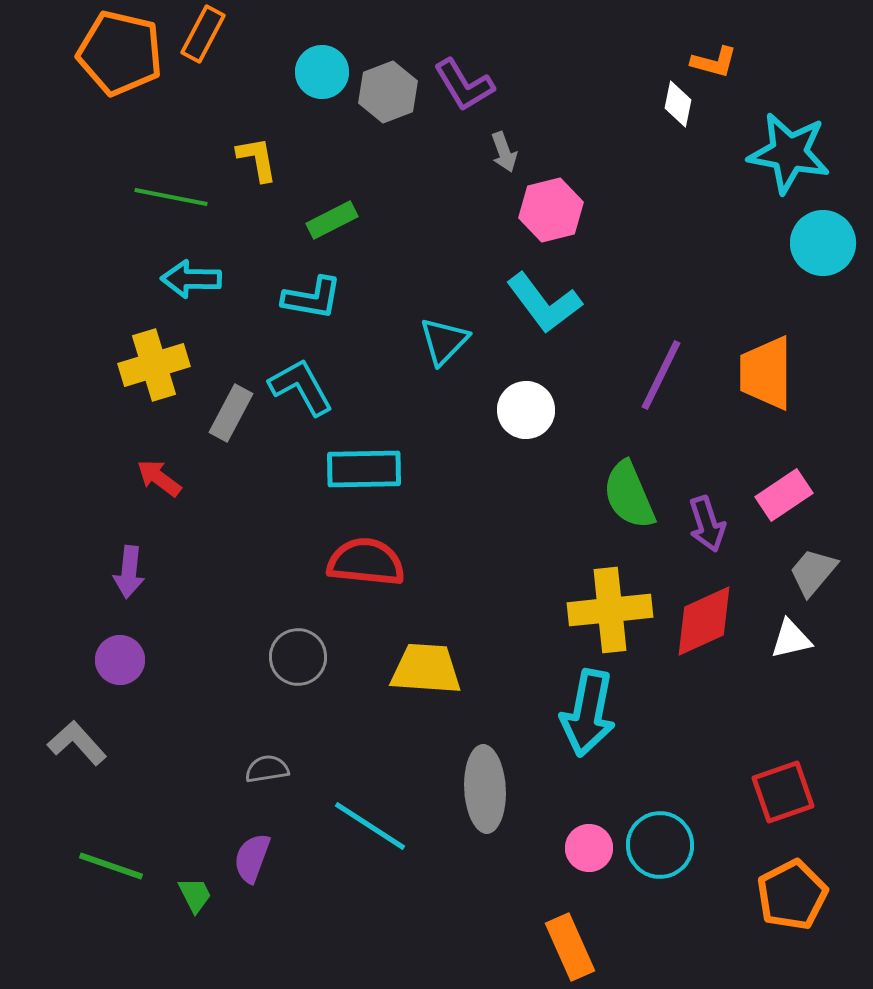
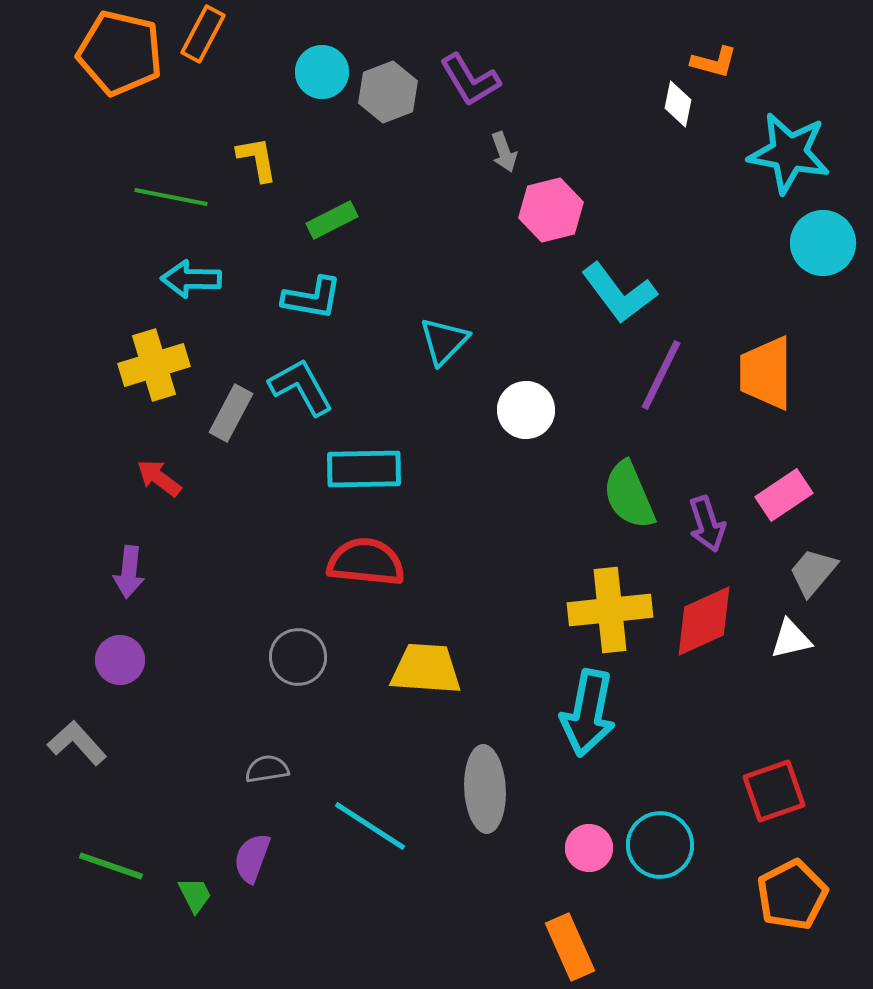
purple L-shape at (464, 85): moved 6 px right, 5 px up
cyan L-shape at (544, 303): moved 75 px right, 10 px up
red square at (783, 792): moved 9 px left, 1 px up
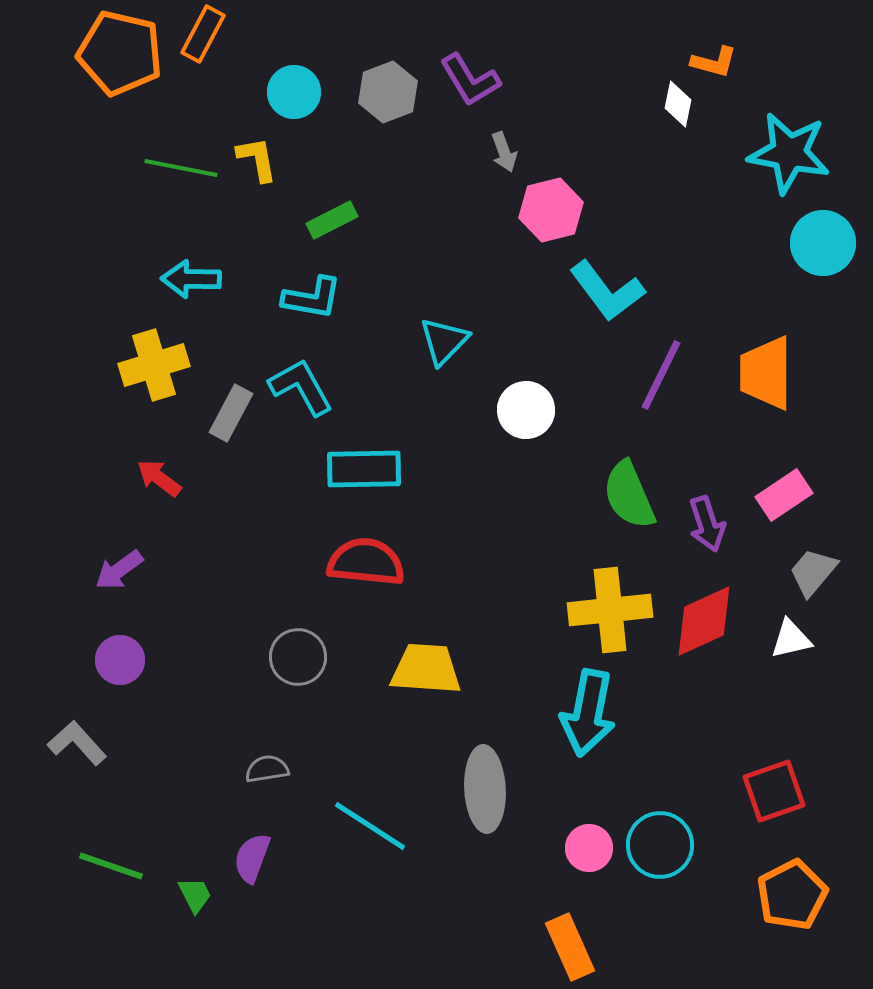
cyan circle at (322, 72): moved 28 px left, 20 px down
green line at (171, 197): moved 10 px right, 29 px up
cyan L-shape at (619, 293): moved 12 px left, 2 px up
purple arrow at (129, 572): moved 10 px left, 2 px up; rotated 48 degrees clockwise
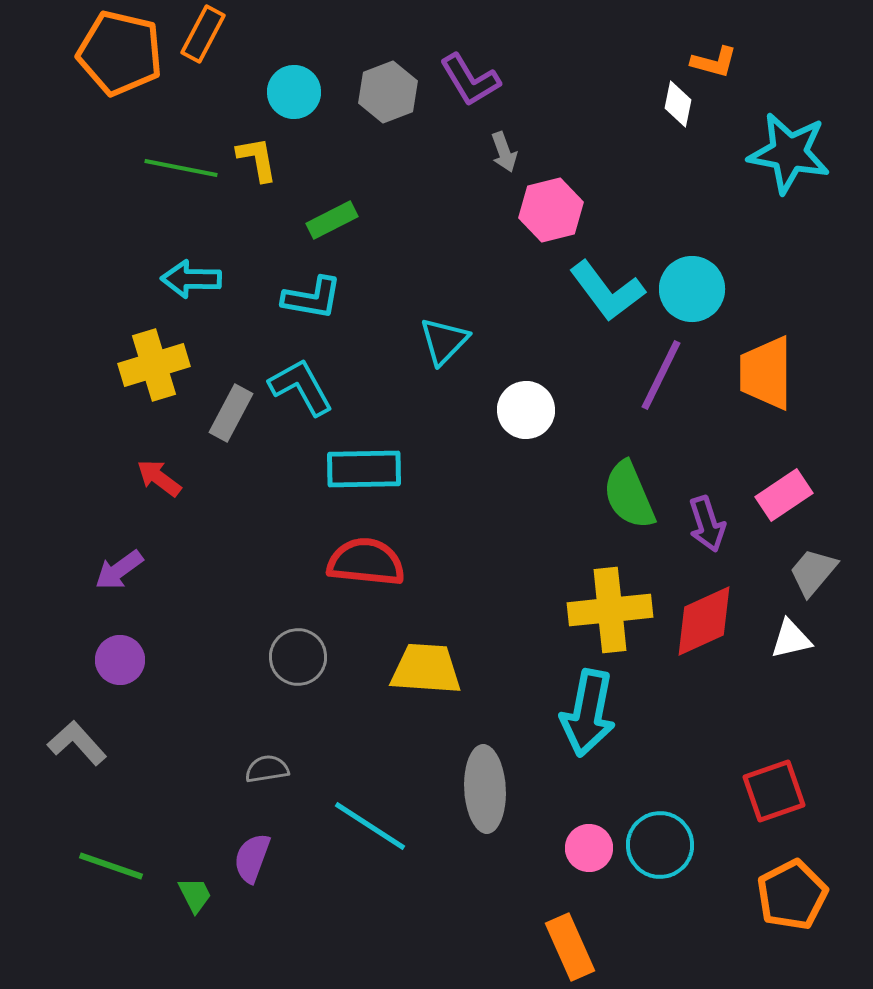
cyan circle at (823, 243): moved 131 px left, 46 px down
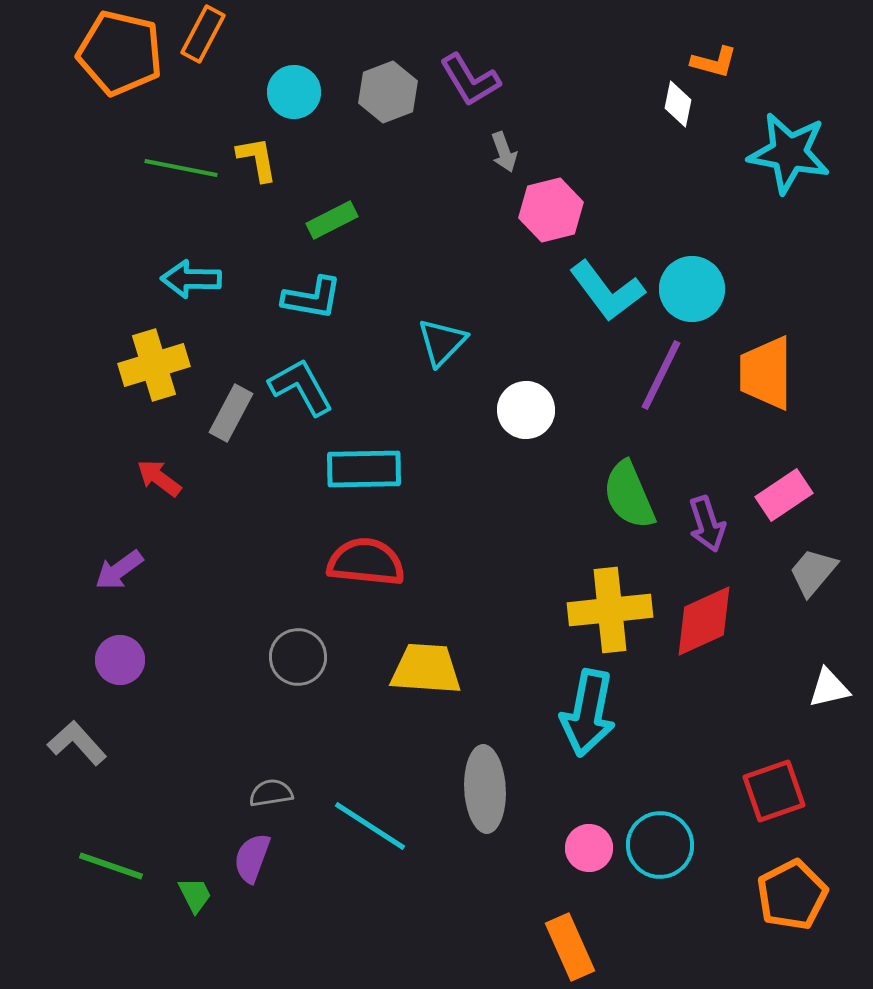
cyan triangle at (444, 341): moved 2 px left, 1 px down
white triangle at (791, 639): moved 38 px right, 49 px down
gray semicircle at (267, 769): moved 4 px right, 24 px down
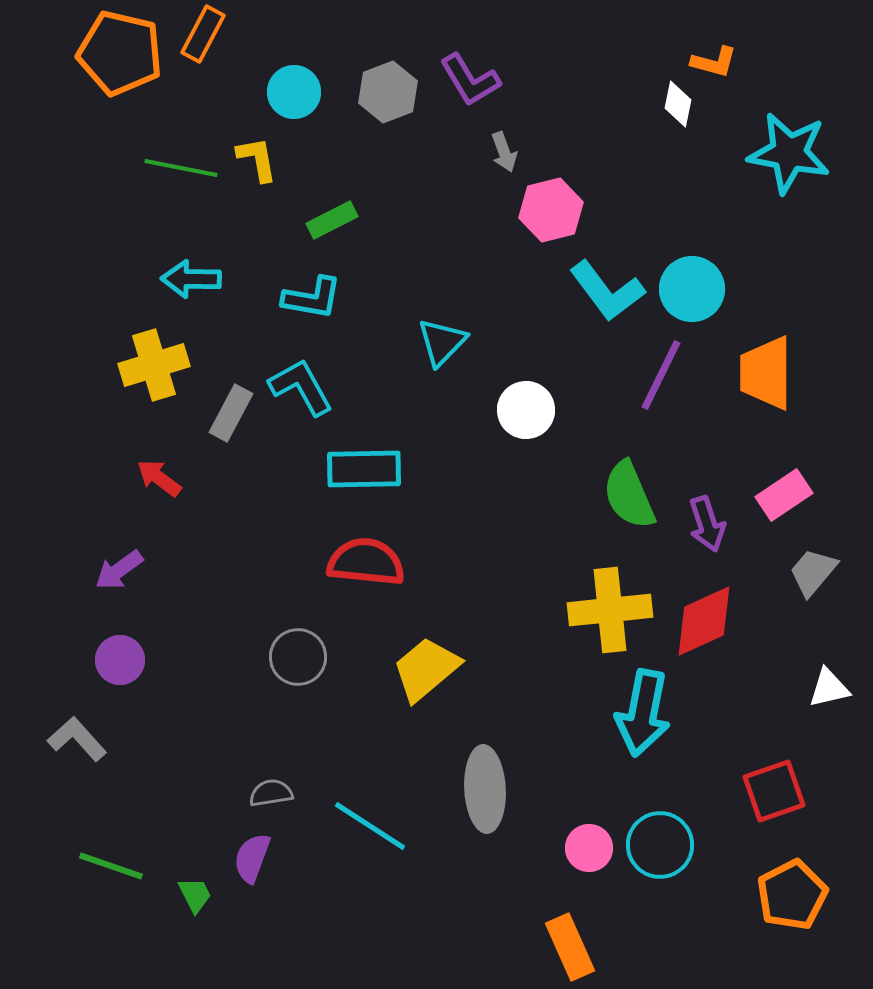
yellow trapezoid at (426, 669): rotated 44 degrees counterclockwise
cyan arrow at (588, 713): moved 55 px right
gray L-shape at (77, 743): moved 4 px up
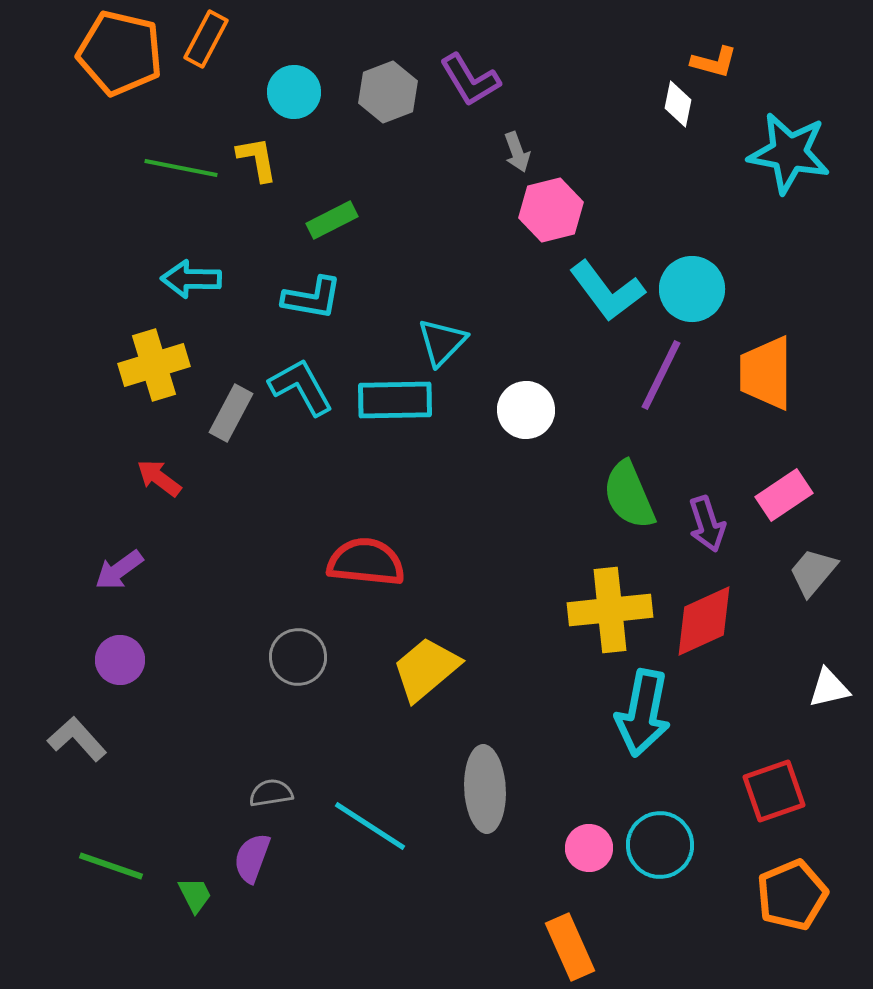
orange rectangle at (203, 34): moved 3 px right, 5 px down
gray arrow at (504, 152): moved 13 px right
cyan rectangle at (364, 469): moved 31 px right, 69 px up
orange pentagon at (792, 895): rotated 4 degrees clockwise
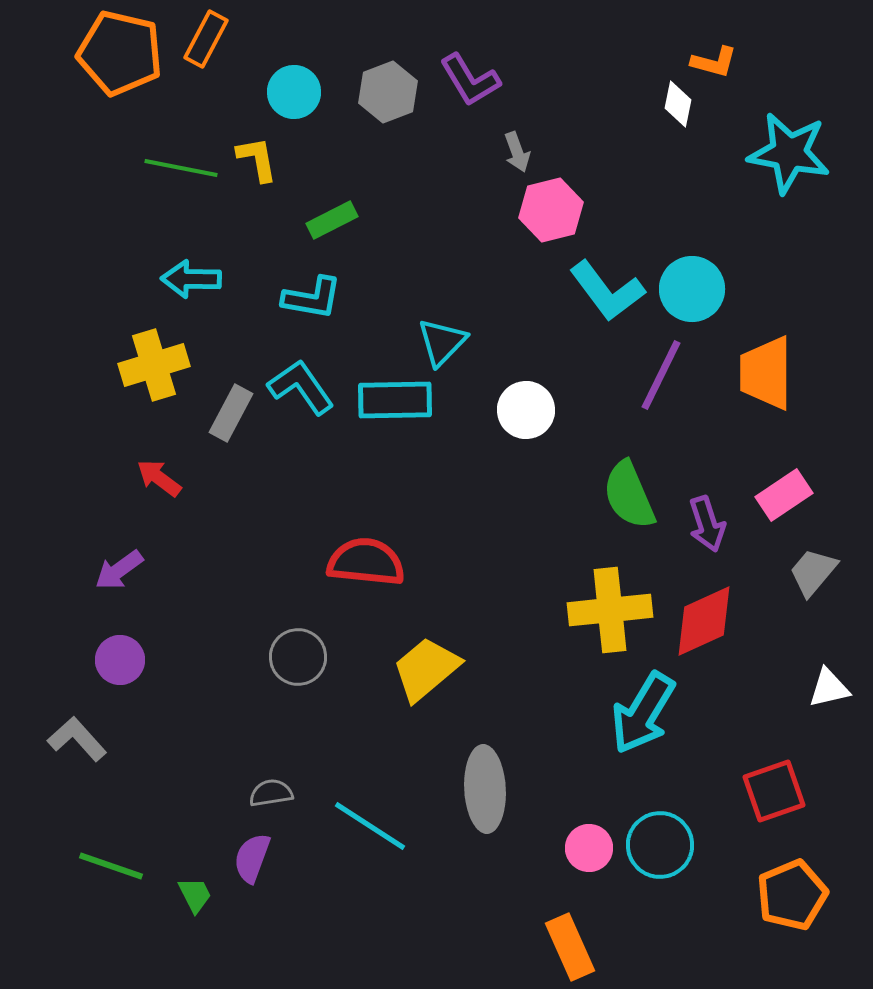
cyan L-shape at (301, 387): rotated 6 degrees counterclockwise
cyan arrow at (643, 713): rotated 20 degrees clockwise
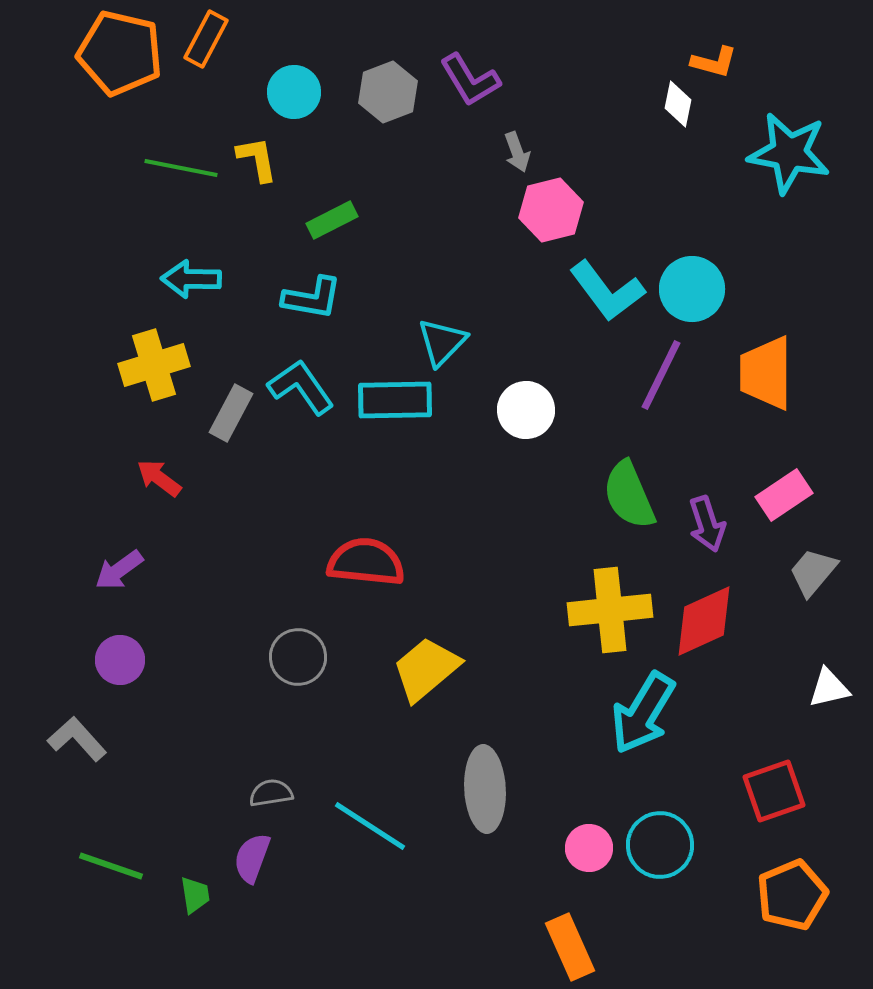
green trapezoid at (195, 895): rotated 18 degrees clockwise
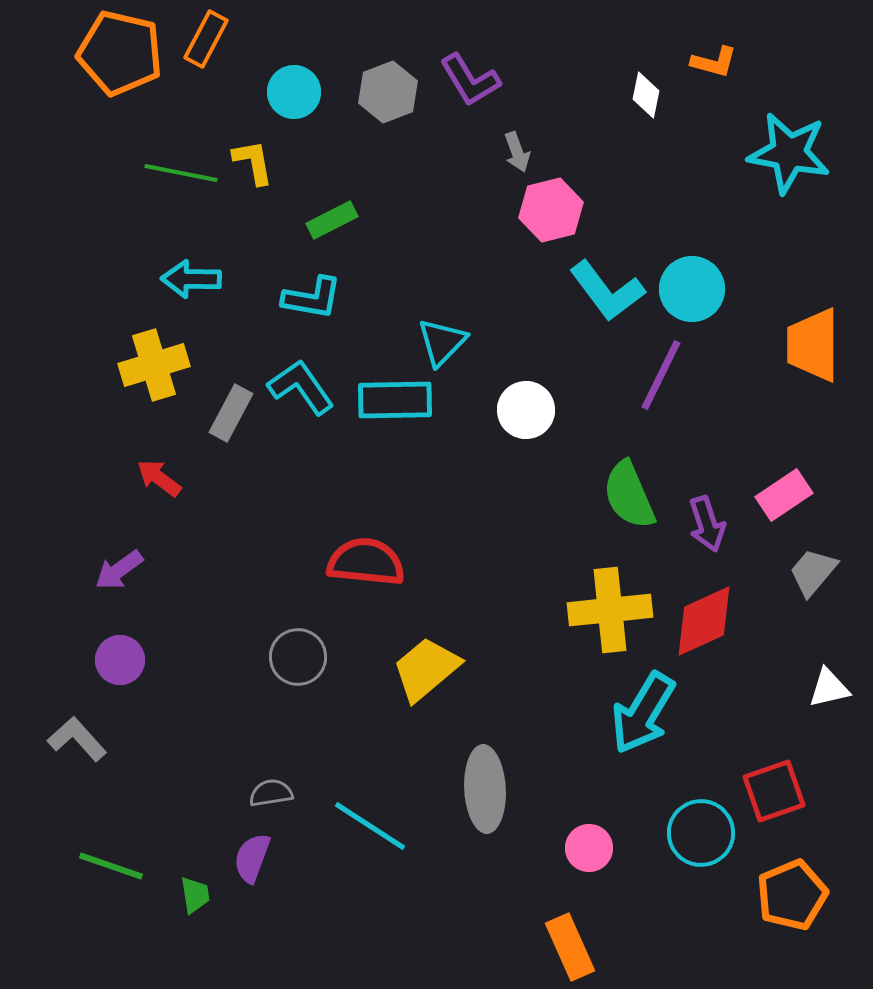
white diamond at (678, 104): moved 32 px left, 9 px up
yellow L-shape at (257, 159): moved 4 px left, 3 px down
green line at (181, 168): moved 5 px down
orange trapezoid at (766, 373): moved 47 px right, 28 px up
cyan circle at (660, 845): moved 41 px right, 12 px up
